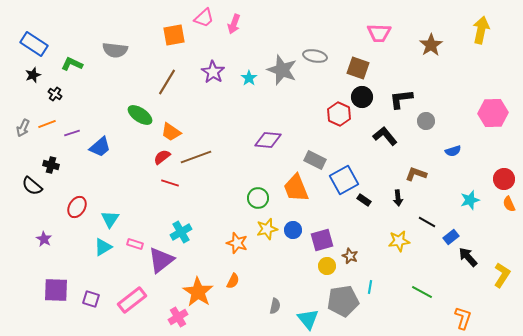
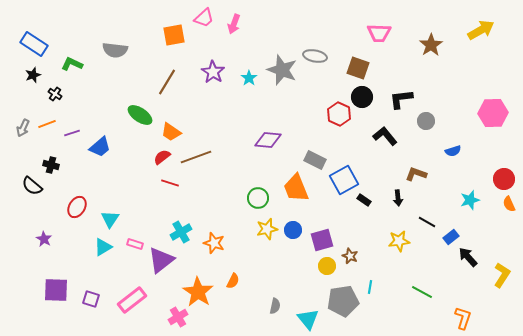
yellow arrow at (481, 30): rotated 48 degrees clockwise
orange star at (237, 243): moved 23 px left
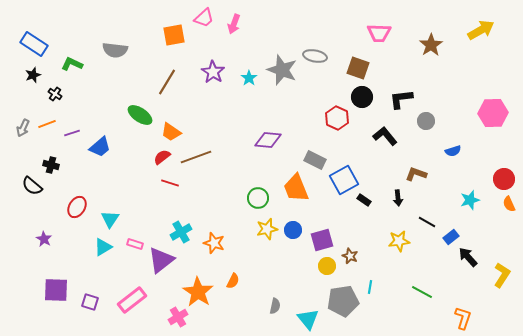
red hexagon at (339, 114): moved 2 px left, 4 px down
purple square at (91, 299): moved 1 px left, 3 px down
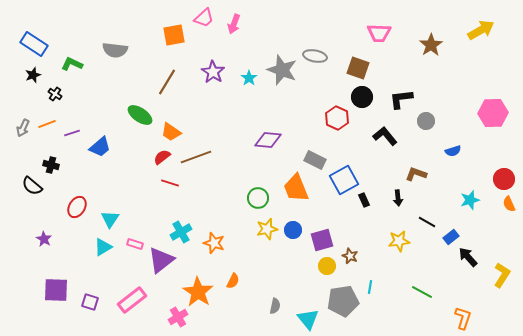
black rectangle at (364, 200): rotated 32 degrees clockwise
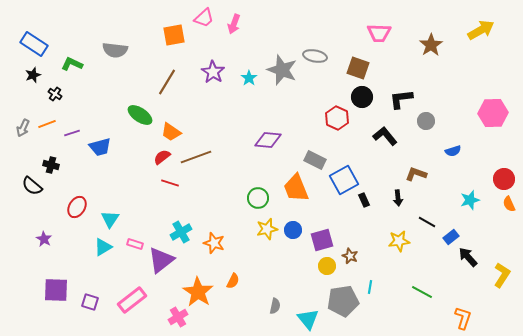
blue trapezoid at (100, 147): rotated 25 degrees clockwise
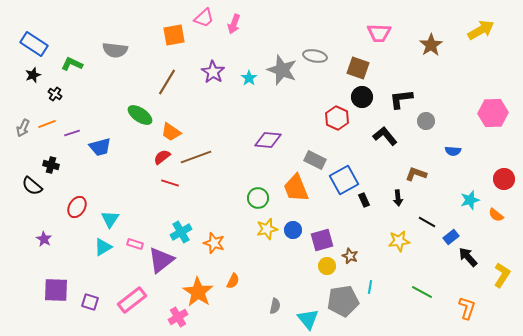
blue semicircle at (453, 151): rotated 21 degrees clockwise
orange semicircle at (509, 204): moved 13 px left, 11 px down; rotated 28 degrees counterclockwise
orange L-shape at (463, 318): moved 4 px right, 10 px up
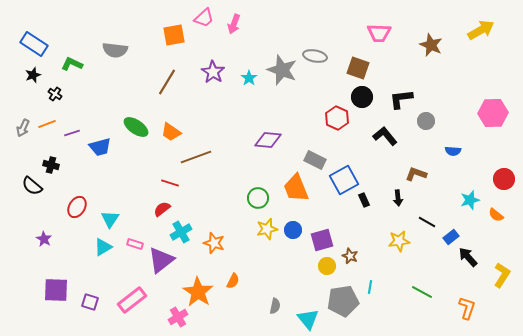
brown star at (431, 45): rotated 15 degrees counterclockwise
green ellipse at (140, 115): moved 4 px left, 12 px down
red semicircle at (162, 157): moved 52 px down
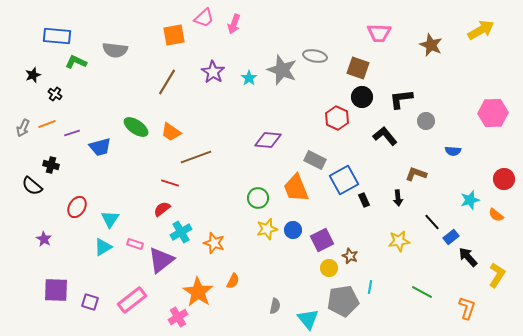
blue rectangle at (34, 44): moved 23 px right, 8 px up; rotated 28 degrees counterclockwise
green L-shape at (72, 64): moved 4 px right, 2 px up
black line at (427, 222): moved 5 px right; rotated 18 degrees clockwise
purple square at (322, 240): rotated 10 degrees counterclockwise
yellow circle at (327, 266): moved 2 px right, 2 px down
yellow L-shape at (502, 275): moved 5 px left
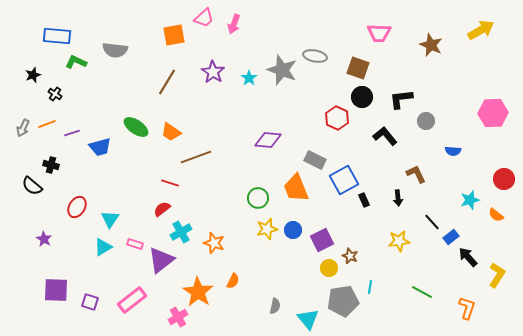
brown L-shape at (416, 174): rotated 45 degrees clockwise
